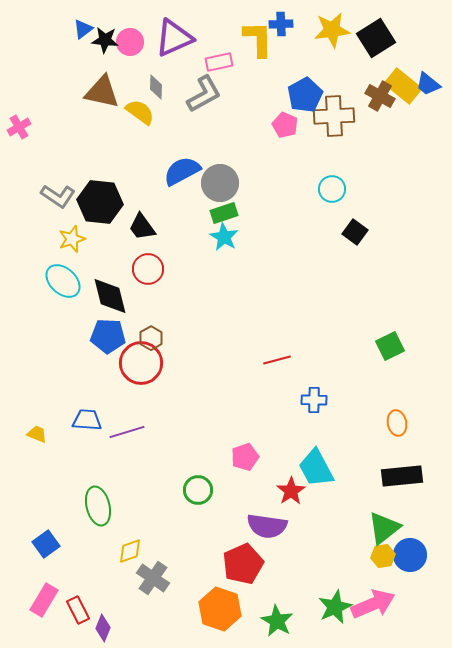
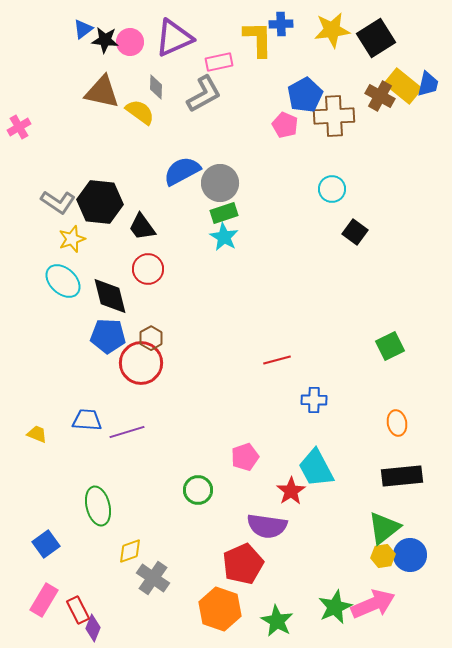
blue trapezoid at (428, 84): rotated 116 degrees counterclockwise
gray L-shape at (58, 196): moved 6 px down
purple diamond at (103, 628): moved 10 px left
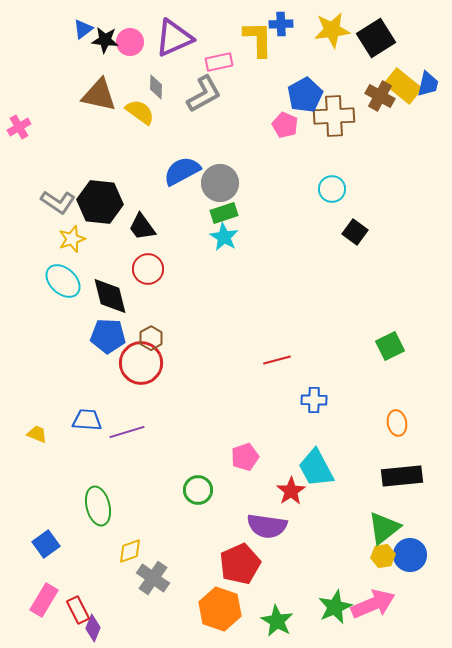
brown triangle at (102, 92): moved 3 px left, 3 px down
red pentagon at (243, 564): moved 3 px left
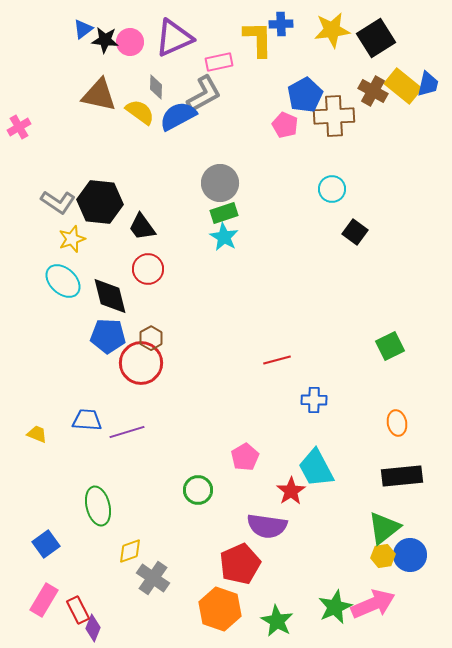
brown cross at (380, 96): moved 7 px left, 5 px up
blue semicircle at (182, 171): moved 4 px left, 55 px up
pink pentagon at (245, 457): rotated 12 degrees counterclockwise
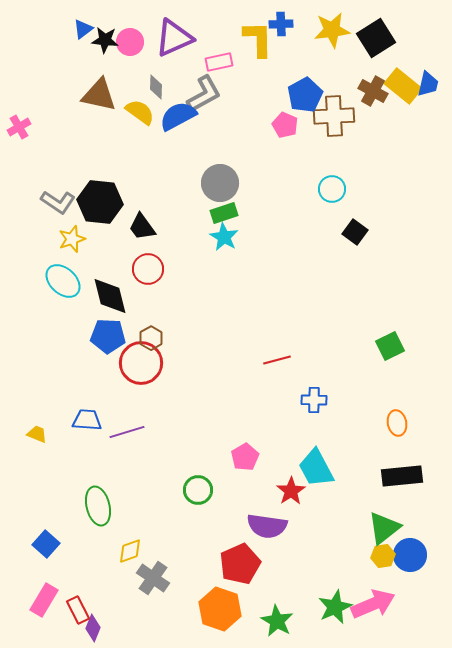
blue square at (46, 544): rotated 12 degrees counterclockwise
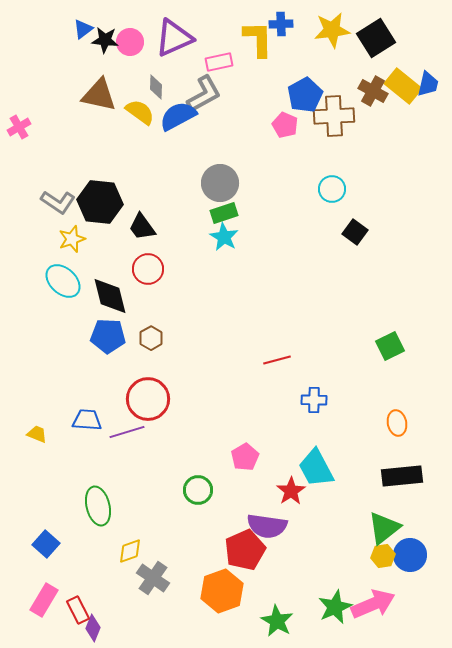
red circle at (141, 363): moved 7 px right, 36 px down
red pentagon at (240, 564): moved 5 px right, 14 px up
orange hexagon at (220, 609): moved 2 px right, 18 px up; rotated 21 degrees clockwise
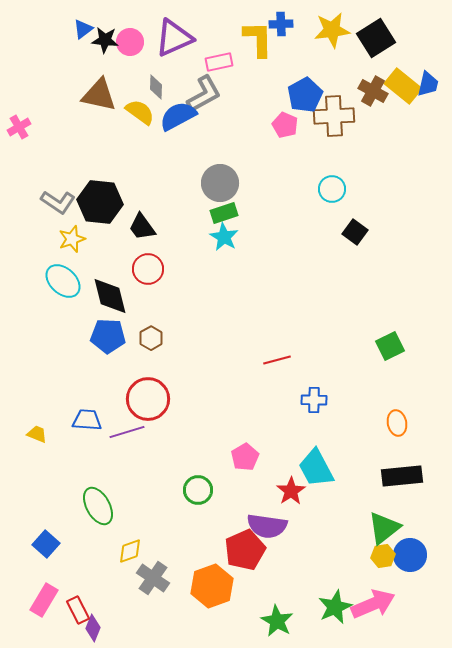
green ellipse at (98, 506): rotated 15 degrees counterclockwise
orange hexagon at (222, 591): moved 10 px left, 5 px up
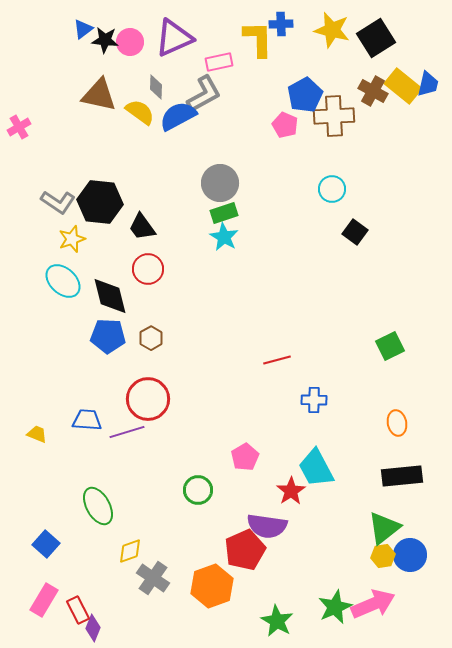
yellow star at (332, 30): rotated 21 degrees clockwise
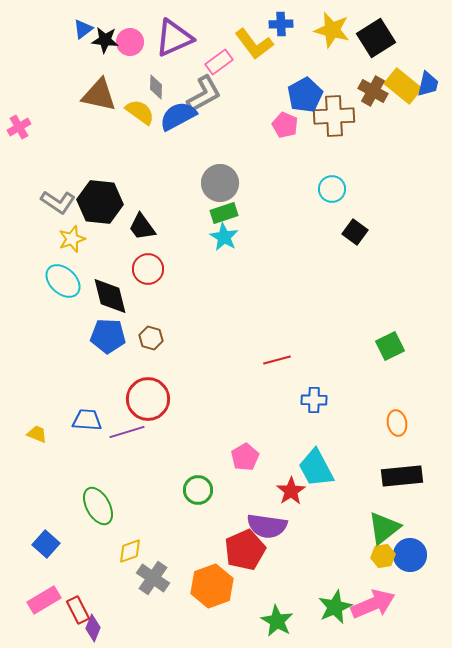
yellow L-shape at (258, 39): moved 4 px left, 5 px down; rotated 144 degrees clockwise
pink rectangle at (219, 62): rotated 24 degrees counterclockwise
brown hexagon at (151, 338): rotated 15 degrees counterclockwise
pink rectangle at (44, 600): rotated 28 degrees clockwise
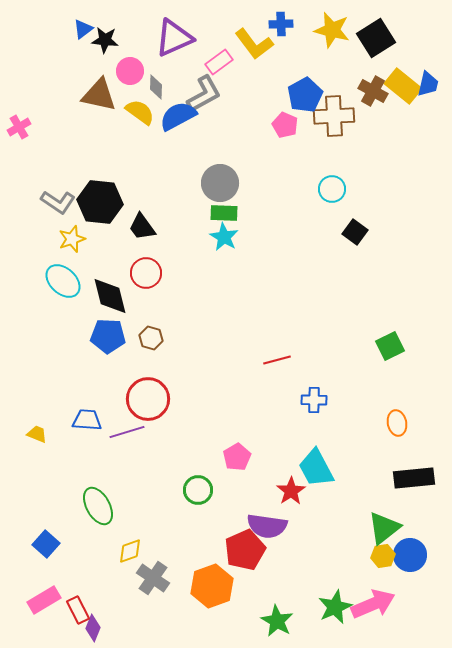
pink circle at (130, 42): moved 29 px down
green rectangle at (224, 213): rotated 20 degrees clockwise
red circle at (148, 269): moved 2 px left, 4 px down
pink pentagon at (245, 457): moved 8 px left
black rectangle at (402, 476): moved 12 px right, 2 px down
